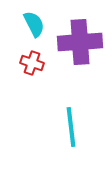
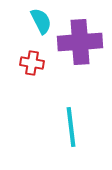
cyan semicircle: moved 7 px right, 3 px up
red cross: rotated 10 degrees counterclockwise
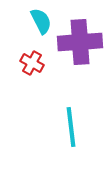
red cross: rotated 20 degrees clockwise
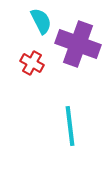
purple cross: moved 2 px left, 2 px down; rotated 24 degrees clockwise
cyan line: moved 1 px left, 1 px up
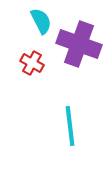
purple cross: moved 1 px right
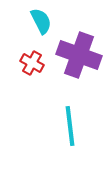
purple cross: moved 11 px down
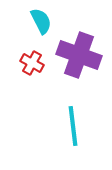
cyan line: moved 3 px right
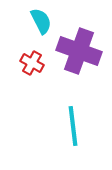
purple cross: moved 4 px up
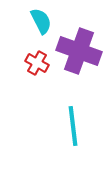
red cross: moved 5 px right
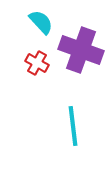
cyan semicircle: moved 1 px down; rotated 16 degrees counterclockwise
purple cross: moved 2 px right, 1 px up
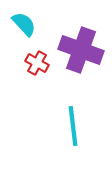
cyan semicircle: moved 17 px left, 2 px down
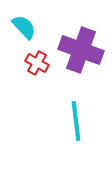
cyan semicircle: moved 3 px down
cyan line: moved 3 px right, 5 px up
